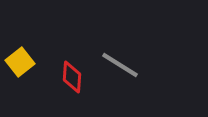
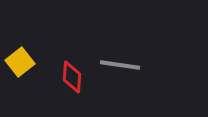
gray line: rotated 24 degrees counterclockwise
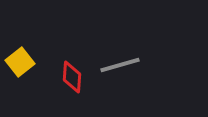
gray line: rotated 24 degrees counterclockwise
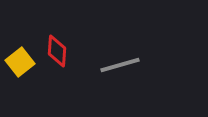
red diamond: moved 15 px left, 26 px up
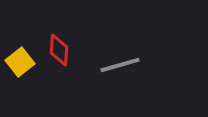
red diamond: moved 2 px right, 1 px up
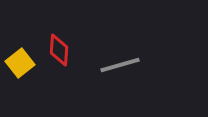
yellow square: moved 1 px down
